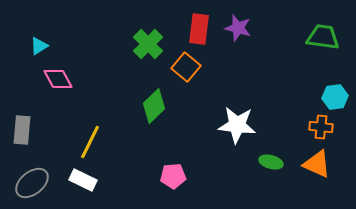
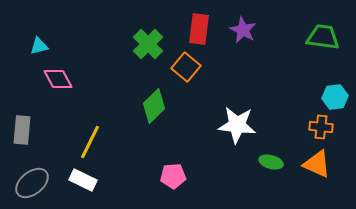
purple star: moved 5 px right, 2 px down; rotated 12 degrees clockwise
cyan triangle: rotated 18 degrees clockwise
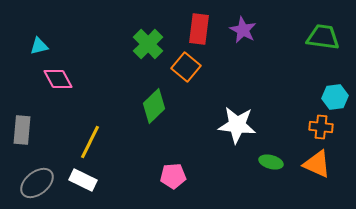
gray ellipse: moved 5 px right
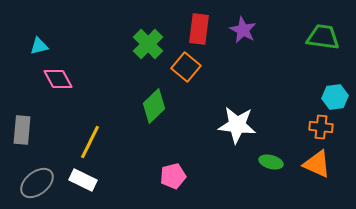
pink pentagon: rotated 10 degrees counterclockwise
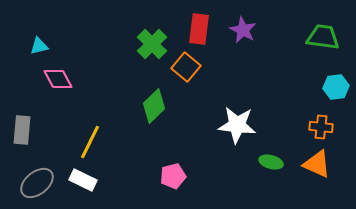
green cross: moved 4 px right
cyan hexagon: moved 1 px right, 10 px up
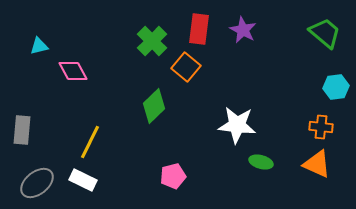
green trapezoid: moved 2 px right, 4 px up; rotated 32 degrees clockwise
green cross: moved 3 px up
pink diamond: moved 15 px right, 8 px up
green ellipse: moved 10 px left
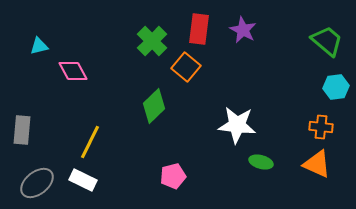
green trapezoid: moved 2 px right, 8 px down
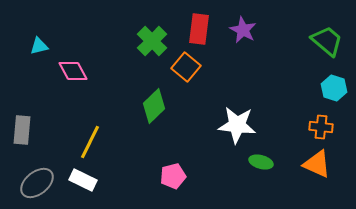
cyan hexagon: moved 2 px left, 1 px down; rotated 25 degrees clockwise
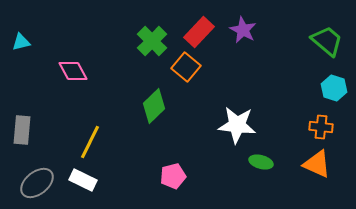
red rectangle: moved 3 px down; rotated 36 degrees clockwise
cyan triangle: moved 18 px left, 4 px up
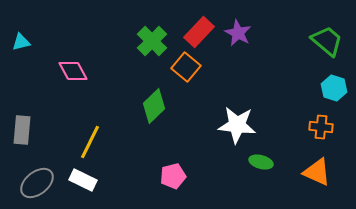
purple star: moved 5 px left, 3 px down
orange triangle: moved 8 px down
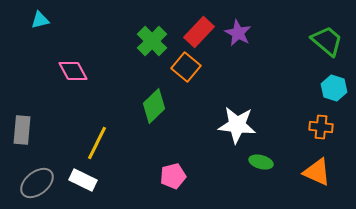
cyan triangle: moved 19 px right, 22 px up
yellow line: moved 7 px right, 1 px down
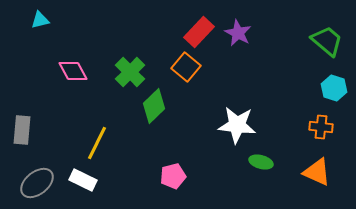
green cross: moved 22 px left, 31 px down
